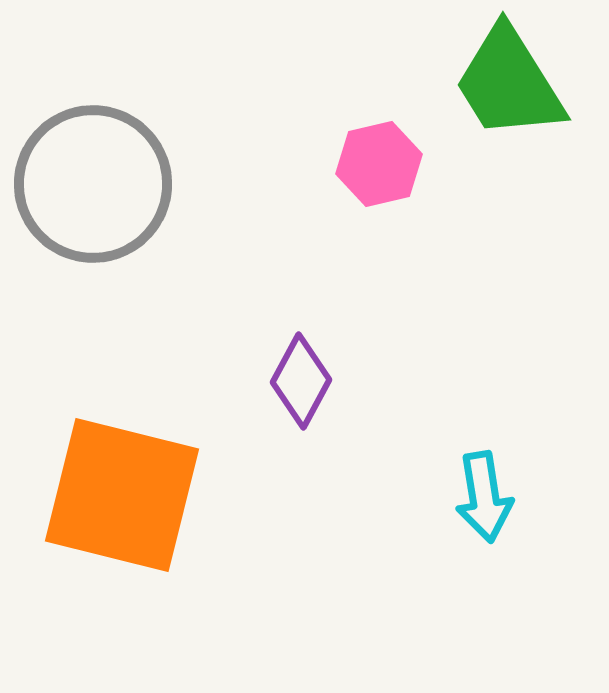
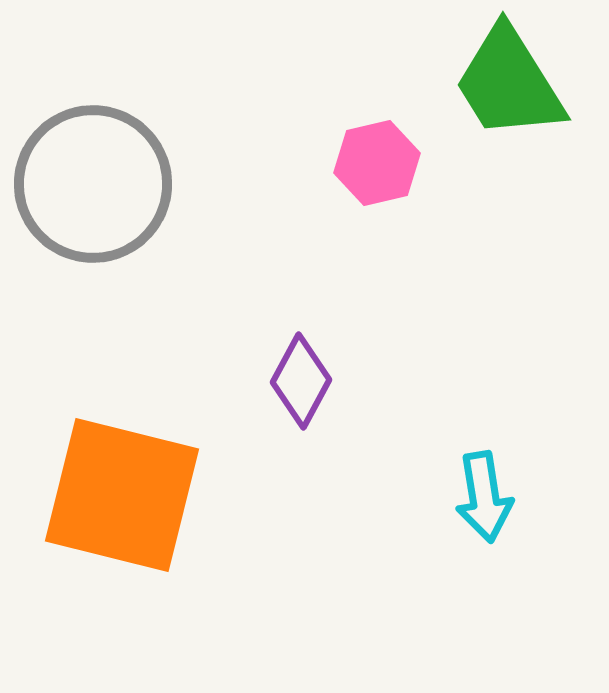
pink hexagon: moved 2 px left, 1 px up
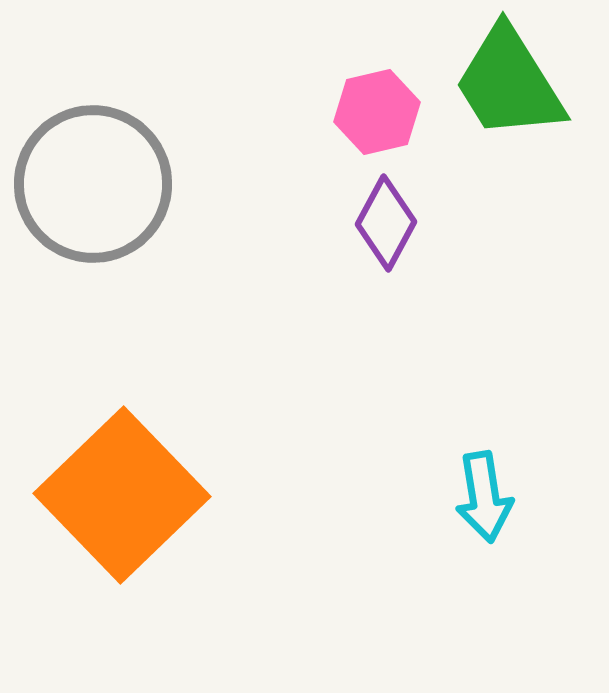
pink hexagon: moved 51 px up
purple diamond: moved 85 px right, 158 px up
orange square: rotated 32 degrees clockwise
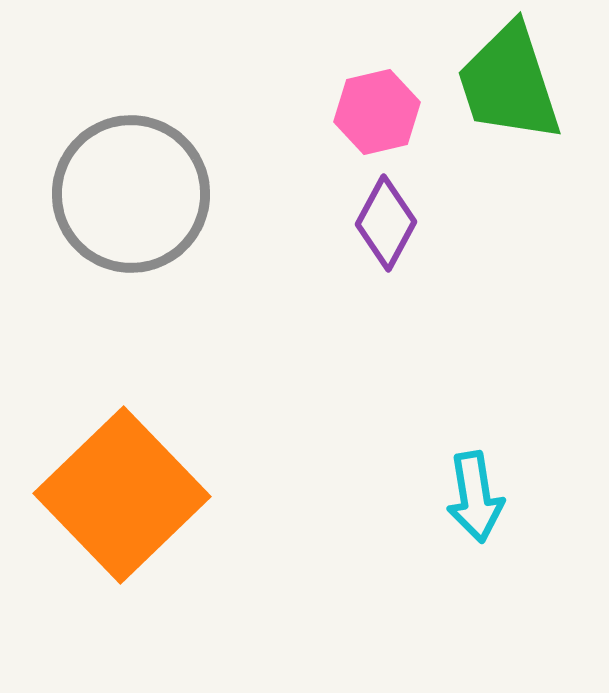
green trapezoid: rotated 14 degrees clockwise
gray circle: moved 38 px right, 10 px down
cyan arrow: moved 9 px left
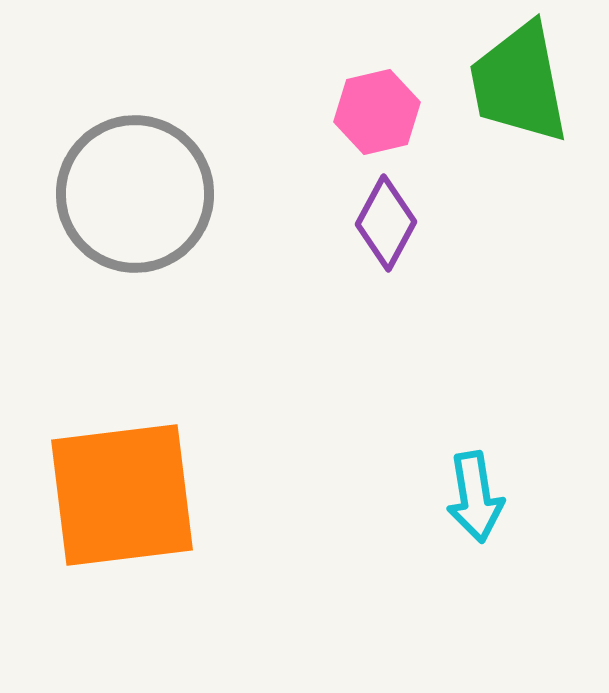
green trapezoid: moved 10 px right; rotated 7 degrees clockwise
gray circle: moved 4 px right
orange square: rotated 37 degrees clockwise
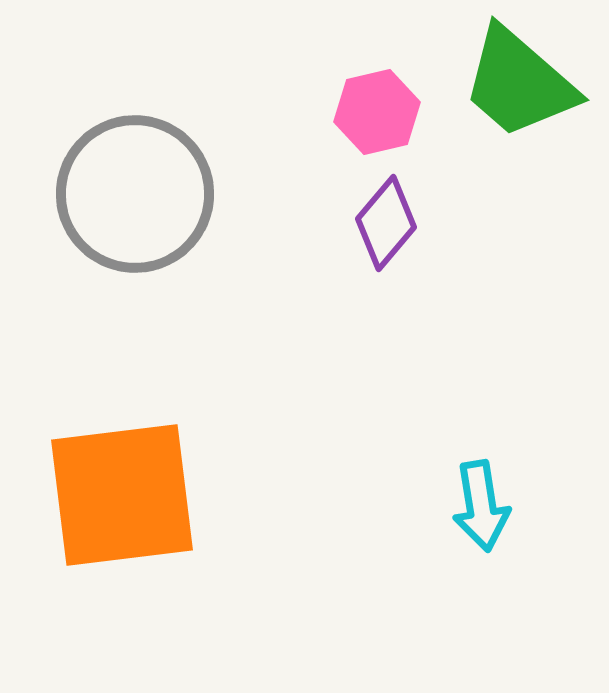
green trapezoid: rotated 38 degrees counterclockwise
purple diamond: rotated 12 degrees clockwise
cyan arrow: moved 6 px right, 9 px down
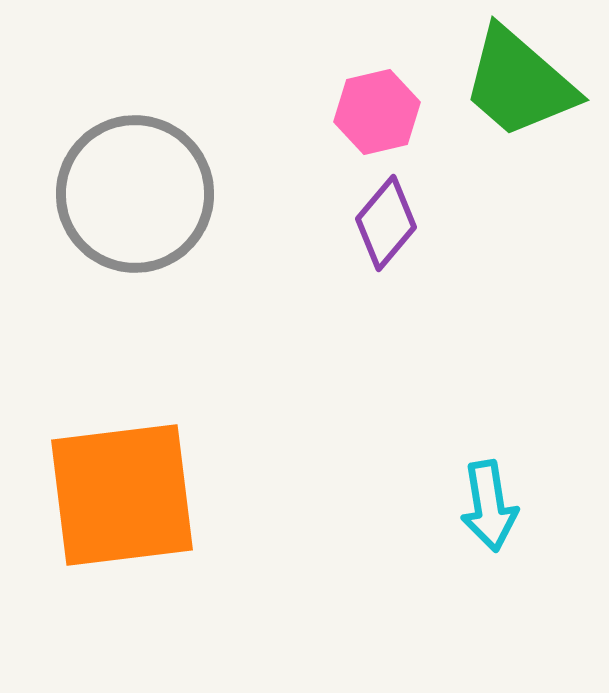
cyan arrow: moved 8 px right
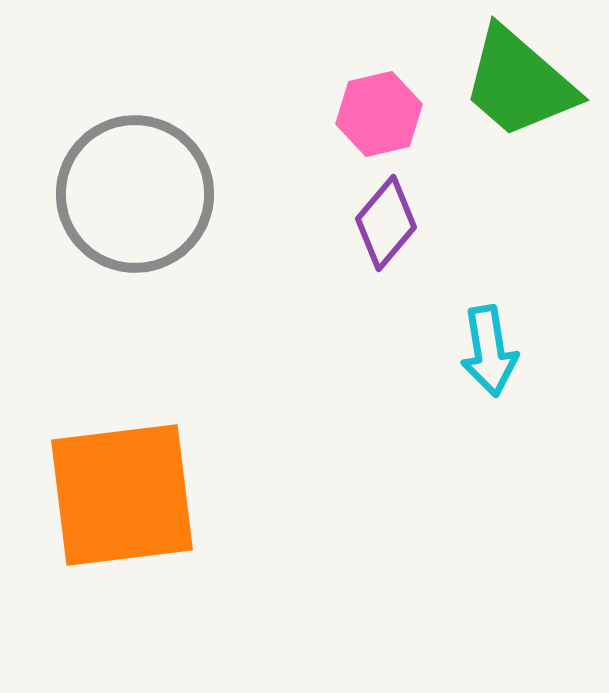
pink hexagon: moved 2 px right, 2 px down
cyan arrow: moved 155 px up
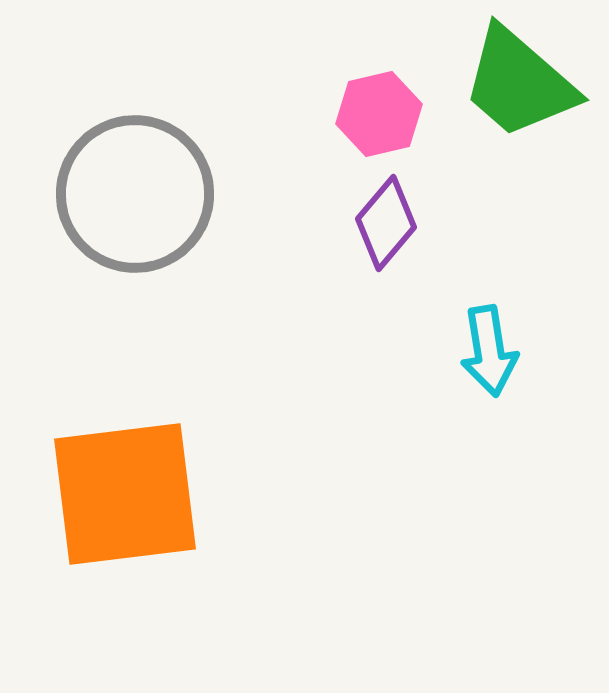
orange square: moved 3 px right, 1 px up
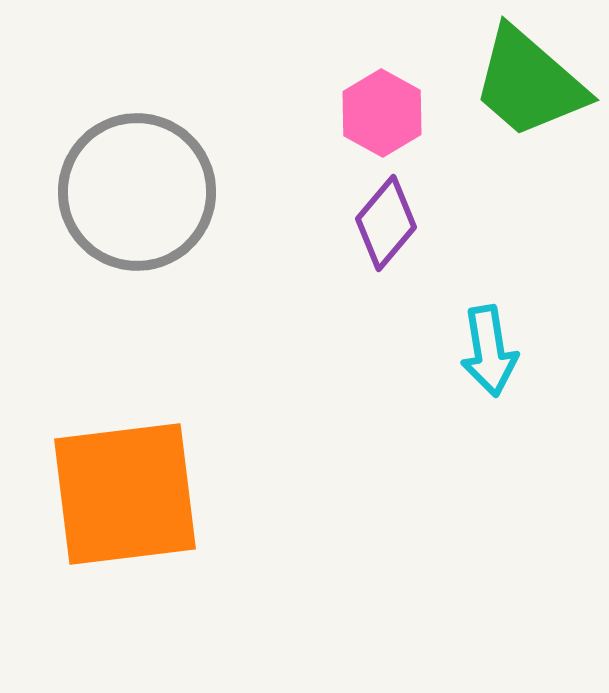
green trapezoid: moved 10 px right
pink hexagon: moved 3 px right, 1 px up; rotated 18 degrees counterclockwise
gray circle: moved 2 px right, 2 px up
